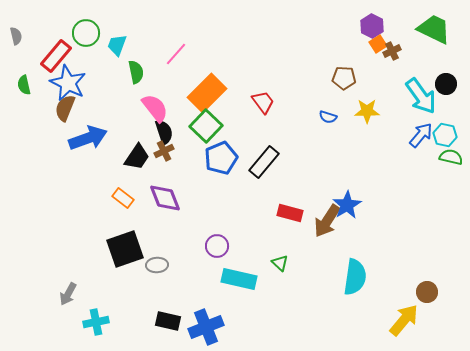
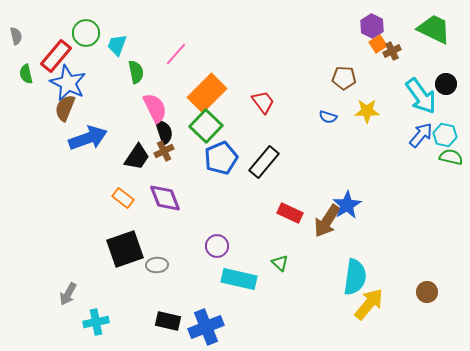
green semicircle at (24, 85): moved 2 px right, 11 px up
pink semicircle at (155, 108): rotated 12 degrees clockwise
red rectangle at (290, 213): rotated 10 degrees clockwise
yellow arrow at (404, 320): moved 35 px left, 16 px up
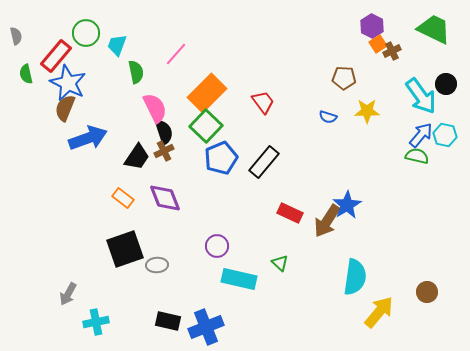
green semicircle at (451, 157): moved 34 px left, 1 px up
yellow arrow at (369, 304): moved 10 px right, 8 px down
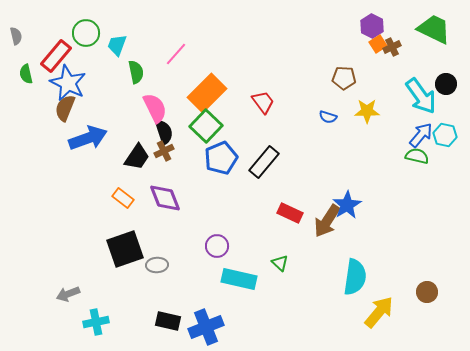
brown cross at (392, 51): moved 4 px up
gray arrow at (68, 294): rotated 40 degrees clockwise
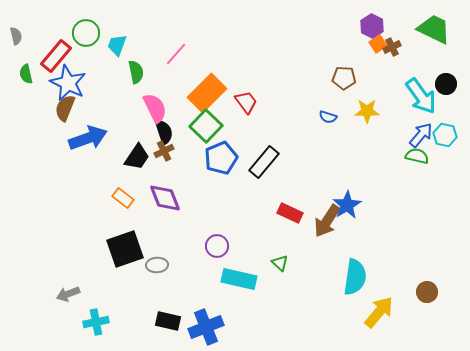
red trapezoid at (263, 102): moved 17 px left
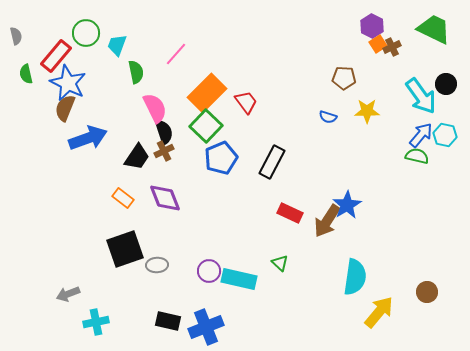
black rectangle at (264, 162): moved 8 px right; rotated 12 degrees counterclockwise
purple circle at (217, 246): moved 8 px left, 25 px down
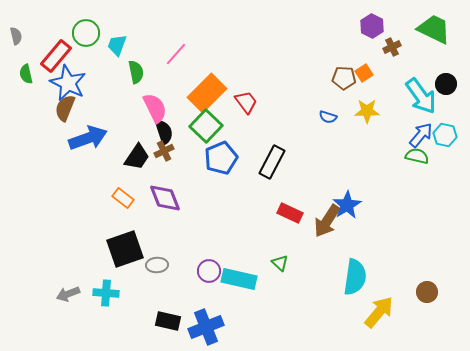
orange square at (378, 44): moved 14 px left, 29 px down
cyan cross at (96, 322): moved 10 px right, 29 px up; rotated 15 degrees clockwise
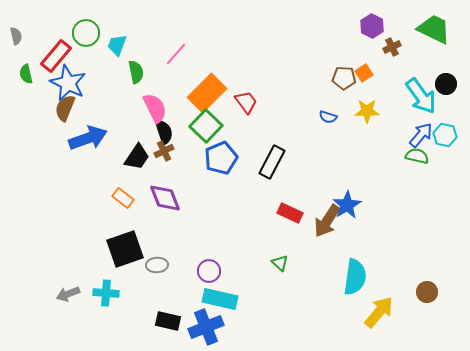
cyan rectangle at (239, 279): moved 19 px left, 20 px down
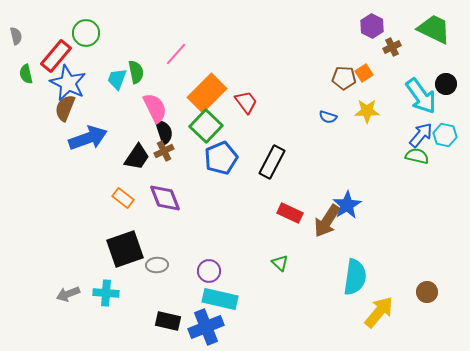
cyan trapezoid at (117, 45): moved 34 px down
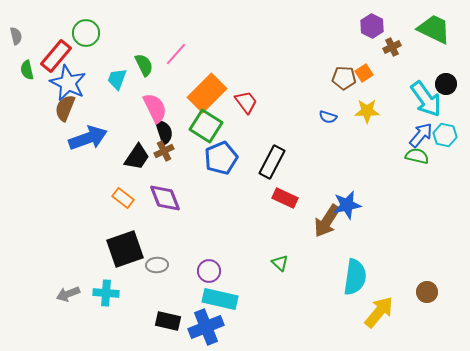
green semicircle at (136, 72): moved 8 px right, 7 px up; rotated 15 degrees counterclockwise
green semicircle at (26, 74): moved 1 px right, 4 px up
cyan arrow at (421, 96): moved 5 px right, 3 px down
green square at (206, 126): rotated 12 degrees counterclockwise
blue star at (347, 205): rotated 20 degrees clockwise
red rectangle at (290, 213): moved 5 px left, 15 px up
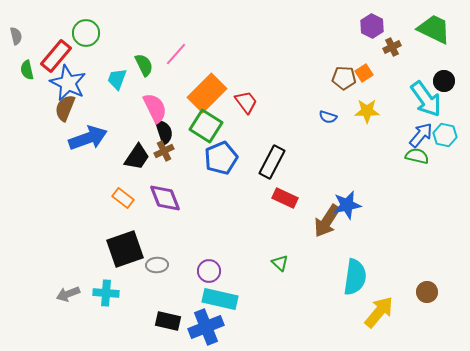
black circle at (446, 84): moved 2 px left, 3 px up
